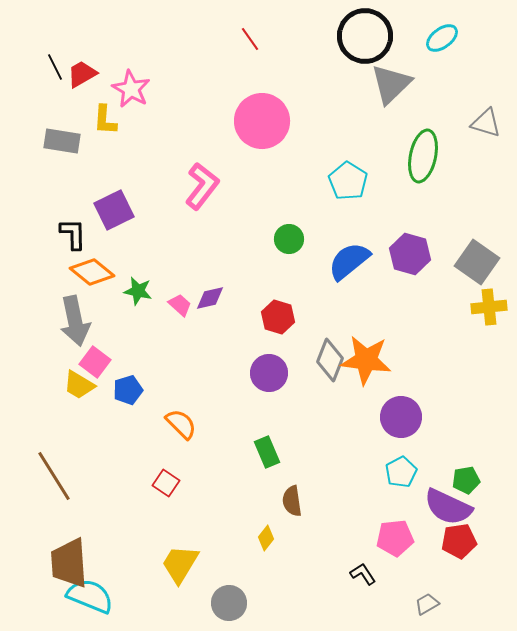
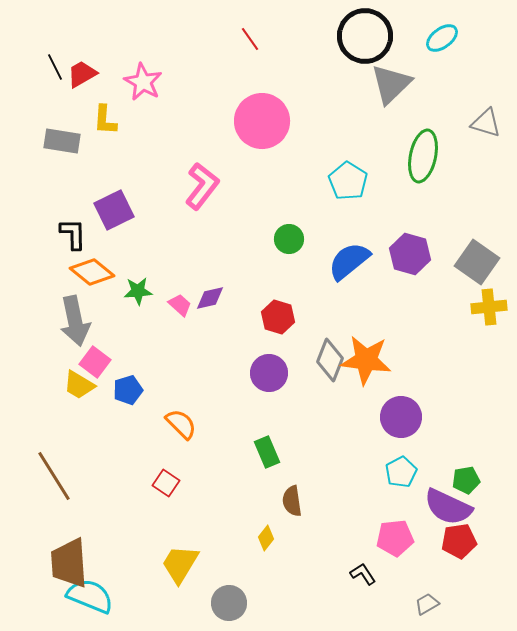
pink star at (131, 89): moved 12 px right, 7 px up
green star at (138, 291): rotated 16 degrees counterclockwise
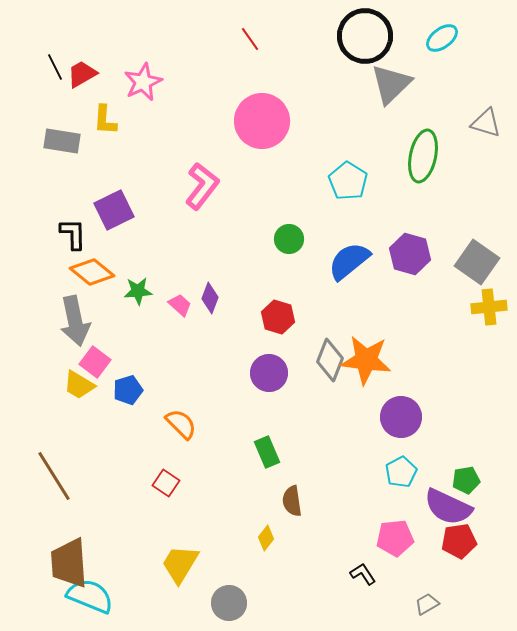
pink star at (143, 82): rotated 18 degrees clockwise
purple diamond at (210, 298): rotated 56 degrees counterclockwise
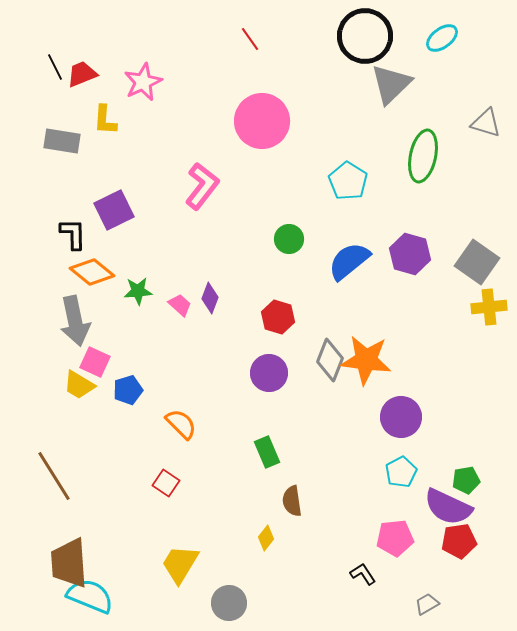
red trapezoid at (82, 74): rotated 8 degrees clockwise
pink square at (95, 362): rotated 12 degrees counterclockwise
